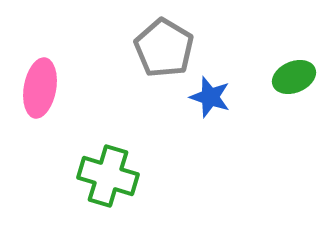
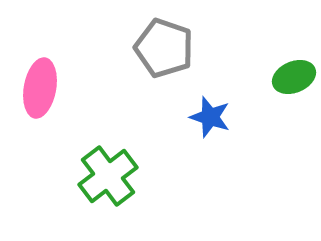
gray pentagon: rotated 12 degrees counterclockwise
blue star: moved 20 px down
green cross: rotated 36 degrees clockwise
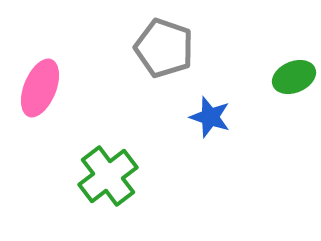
pink ellipse: rotated 12 degrees clockwise
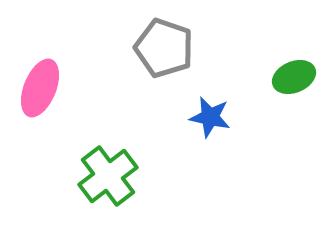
blue star: rotated 6 degrees counterclockwise
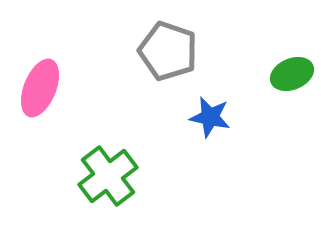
gray pentagon: moved 4 px right, 3 px down
green ellipse: moved 2 px left, 3 px up
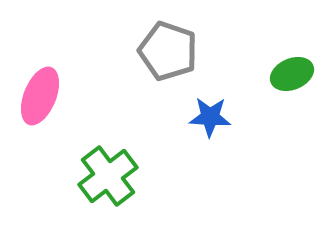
pink ellipse: moved 8 px down
blue star: rotated 9 degrees counterclockwise
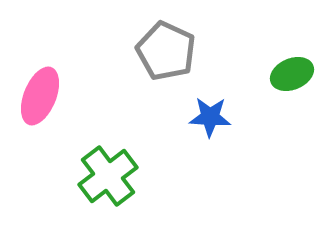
gray pentagon: moved 2 px left; rotated 6 degrees clockwise
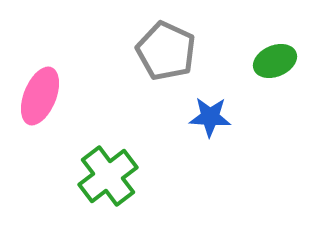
green ellipse: moved 17 px left, 13 px up
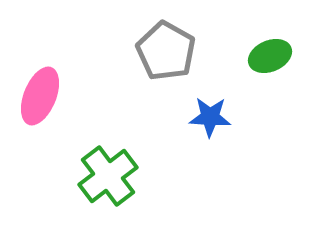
gray pentagon: rotated 4 degrees clockwise
green ellipse: moved 5 px left, 5 px up
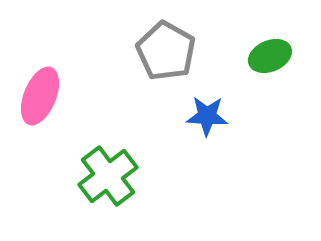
blue star: moved 3 px left, 1 px up
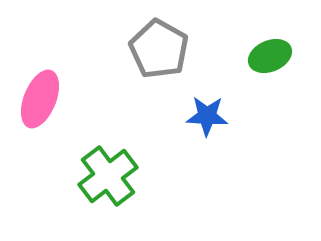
gray pentagon: moved 7 px left, 2 px up
pink ellipse: moved 3 px down
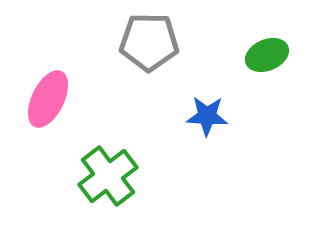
gray pentagon: moved 10 px left, 7 px up; rotated 28 degrees counterclockwise
green ellipse: moved 3 px left, 1 px up
pink ellipse: moved 8 px right; rotated 4 degrees clockwise
